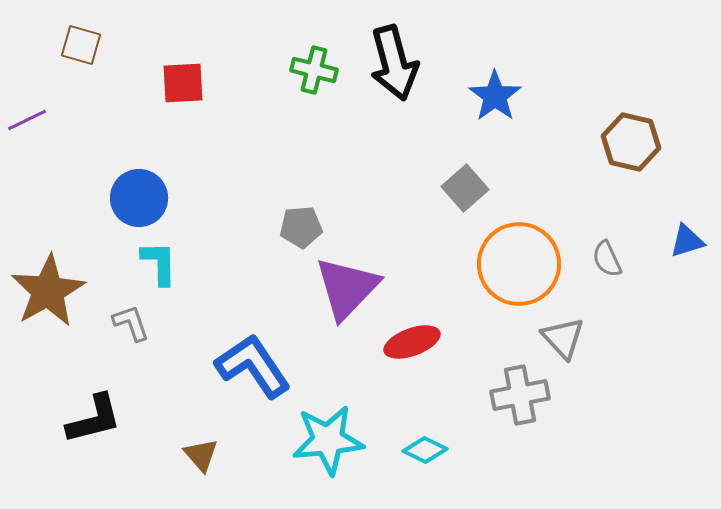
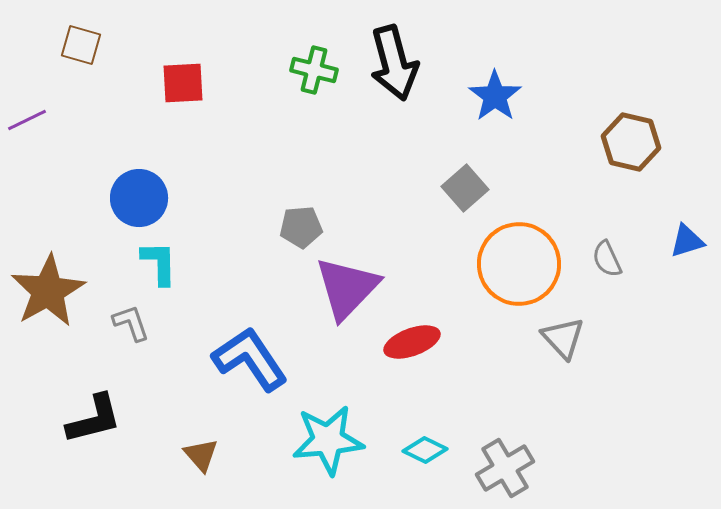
blue L-shape: moved 3 px left, 7 px up
gray cross: moved 15 px left, 73 px down; rotated 20 degrees counterclockwise
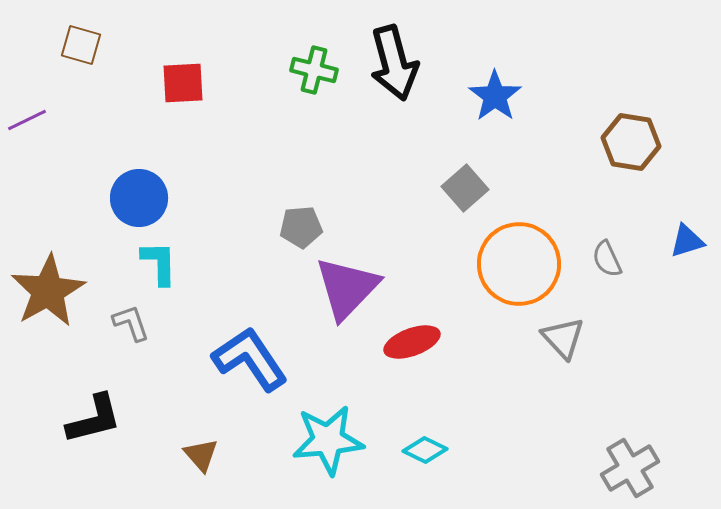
brown hexagon: rotated 4 degrees counterclockwise
gray cross: moved 125 px right
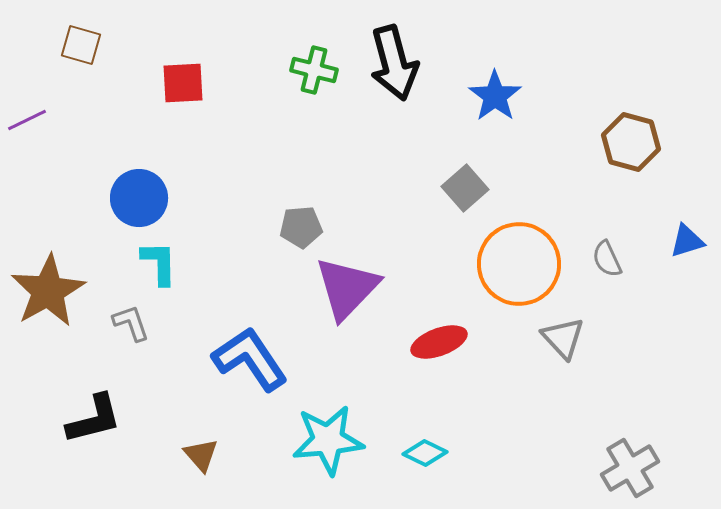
brown hexagon: rotated 6 degrees clockwise
red ellipse: moved 27 px right
cyan diamond: moved 3 px down
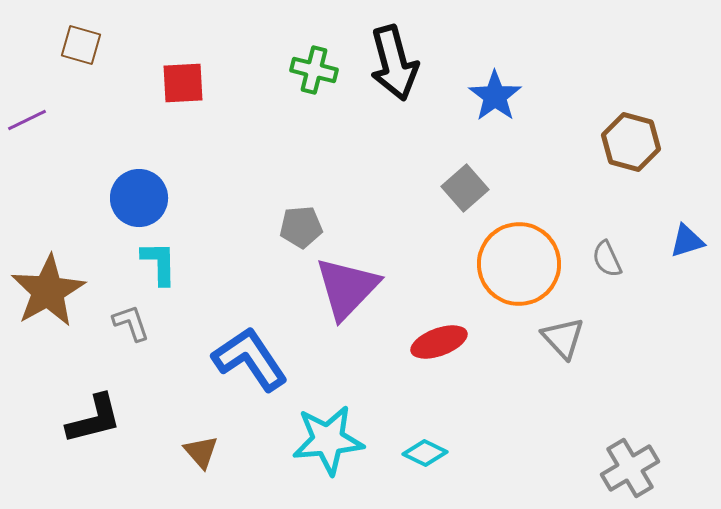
brown triangle: moved 3 px up
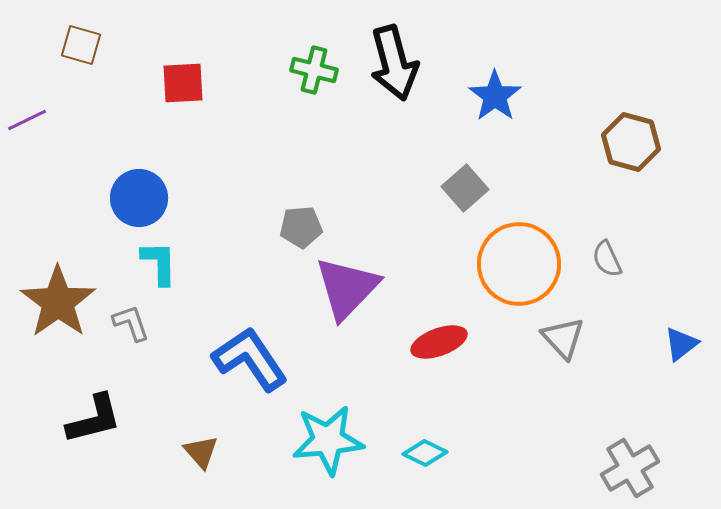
blue triangle: moved 6 px left, 103 px down; rotated 21 degrees counterclockwise
brown star: moved 10 px right, 11 px down; rotated 6 degrees counterclockwise
